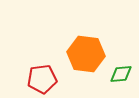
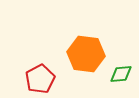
red pentagon: moved 2 px left; rotated 20 degrees counterclockwise
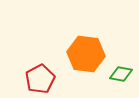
green diamond: rotated 15 degrees clockwise
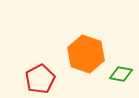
orange hexagon: rotated 12 degrees clockwise
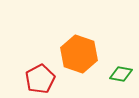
orange hexagon: moved 7 px left
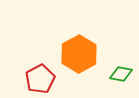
orange hexagon: rotated 12 degrees clockwise
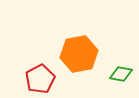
orange hexagon: rotated 18 degrees clockwise
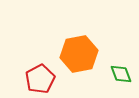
green diamond: rotated 60 degrees clockwise
